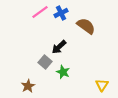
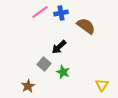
blue cross: rotated 16 degrees clockwise
gray square: moved 1 px left, 2 px down
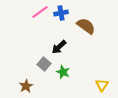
brown star: moved 2 px left
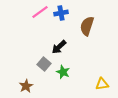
brown semicircle: moved 1 px right; rotated 108 degrees counterclockwise
yellow triangle: moved 1 px up; rotated 48 degrees clockwise
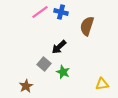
blue cross: moved 1 px up; rotated 24 degrees clockwise
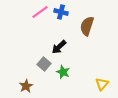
yellow triangle: rotated 40 degrees counterclockwise
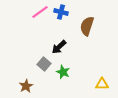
yellow triangle: rotated 48 degrees clockwise
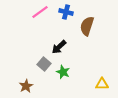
blue cross: moved 5 px right
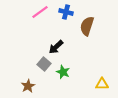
black arrow: moved 3 px left
brown star: moved 2 px right
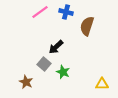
brown star: moved 2 px left, 4 px up; rotated 16 degrees counterclockwise
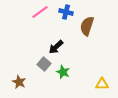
brown star: moved 7 px left
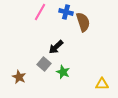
pink line: rotated 24 degrees counterclockwise
brown semicircle: moved 4 px left, 4 px up; rotated 144 degrees clockwise
brown star: moved 5 px up
